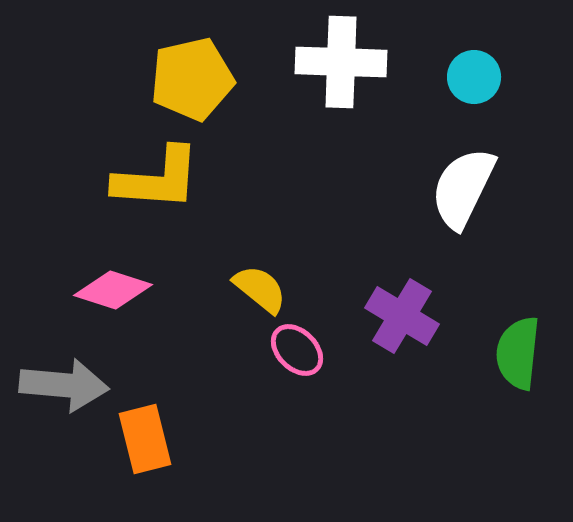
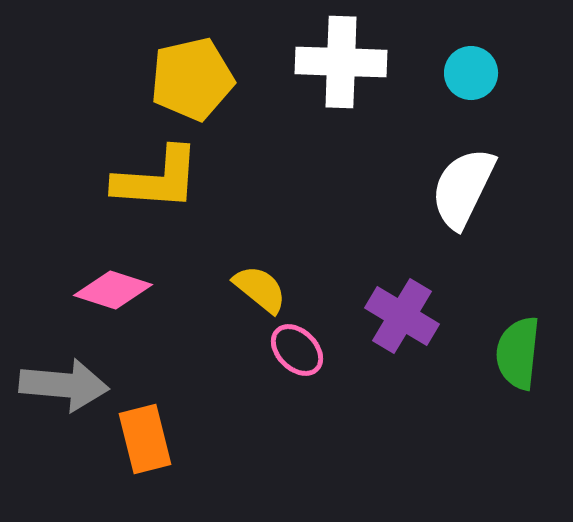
cyan circle: moved 3 px left, 4 px up
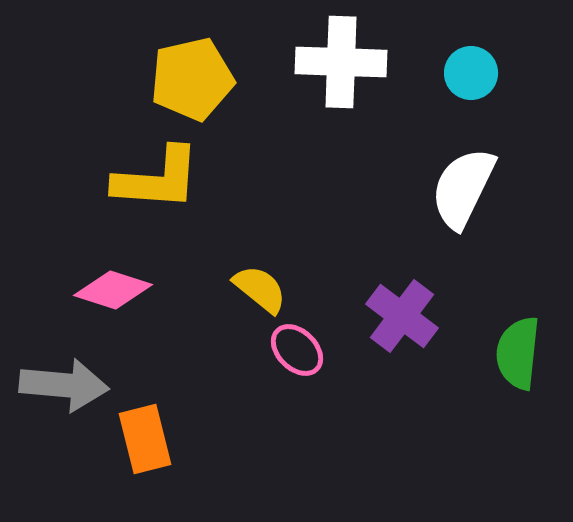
purple cross: rotated 6 degrees clockwise
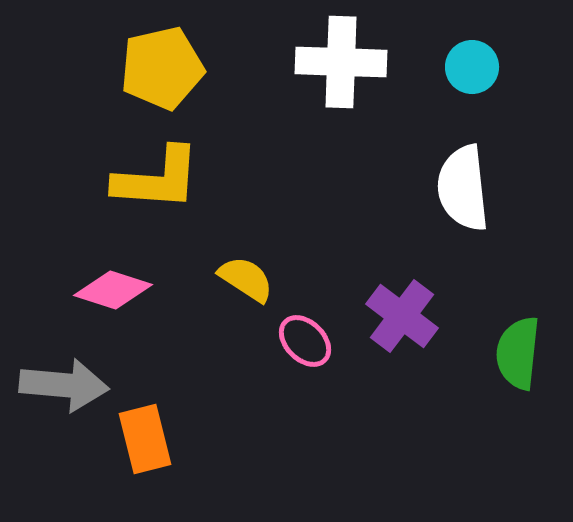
cyan circle: moved 1 px right, 6 px up
yellow pentagon: moved 30 px left, 11 px up
white semicircle: rotated 32 degrees counterclockwise
yellow semicircle: moved 14 px left, 10 px up; rotated 6 degrees counterclockwise
pink ellipse: moved 8 px right, 9 px up
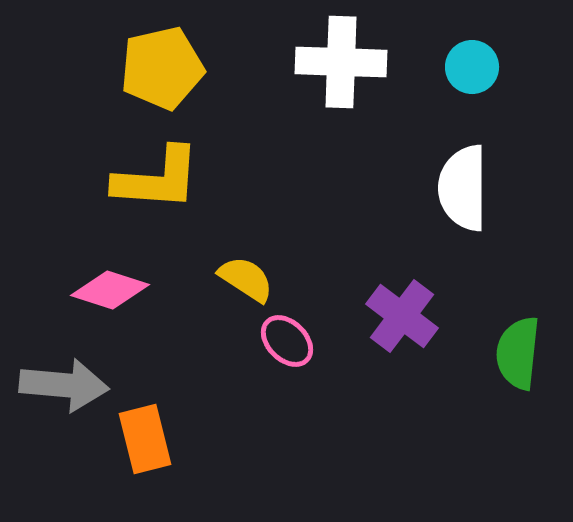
white semicircle: rotated 6 degrees clockwise
pink diamond: moved 3 px left
pink ellipse: moved 18 px left
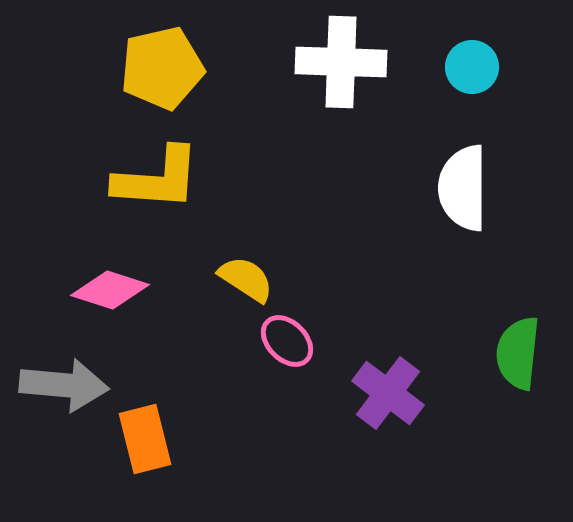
purple cross: moved 14 px left, 77 px down
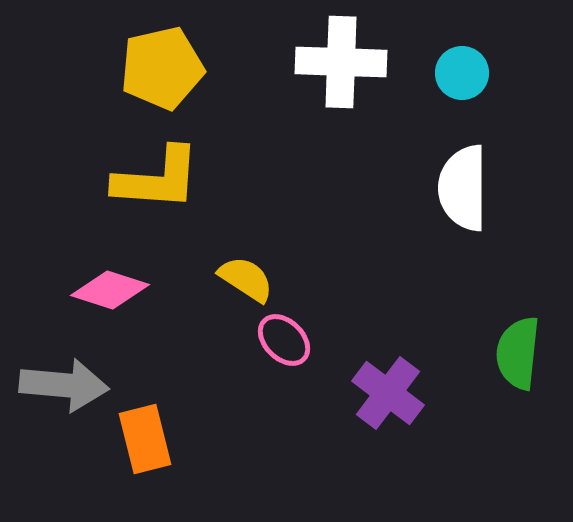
cyan circle: moved 10 px left, 6 px down
pink ellipse: moved 3 px left, 1 px up
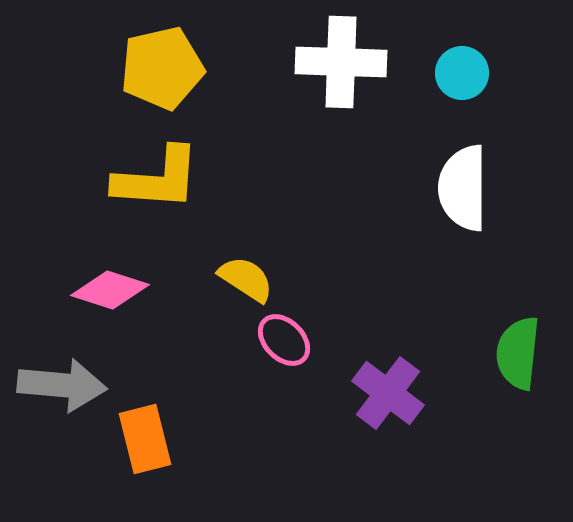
gray arrow: moved 2 px left
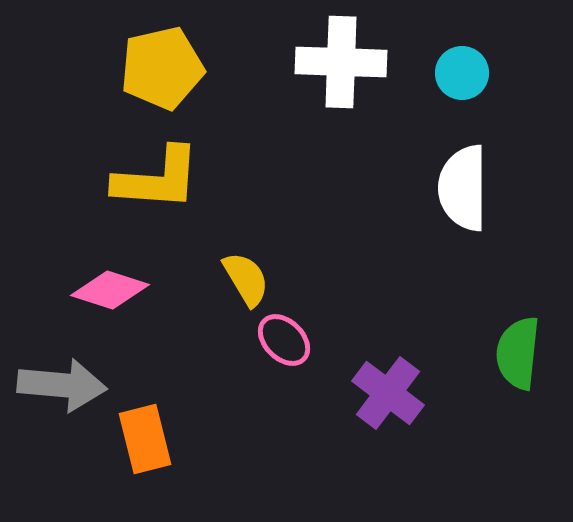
yellow semicircle: rotated 26 degrees clockwise
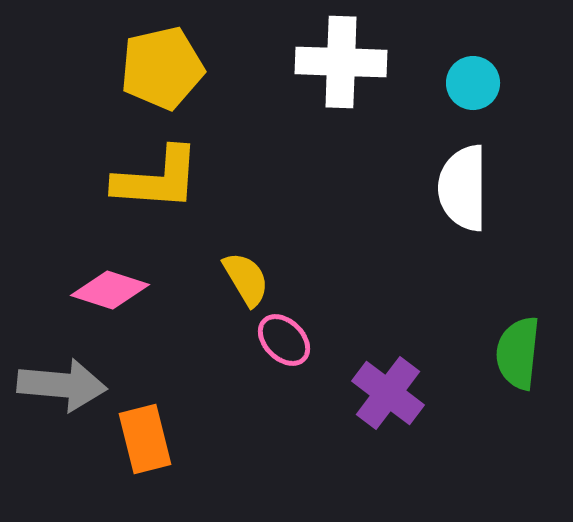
cyan circle: moved 11 px right, 10 px down
